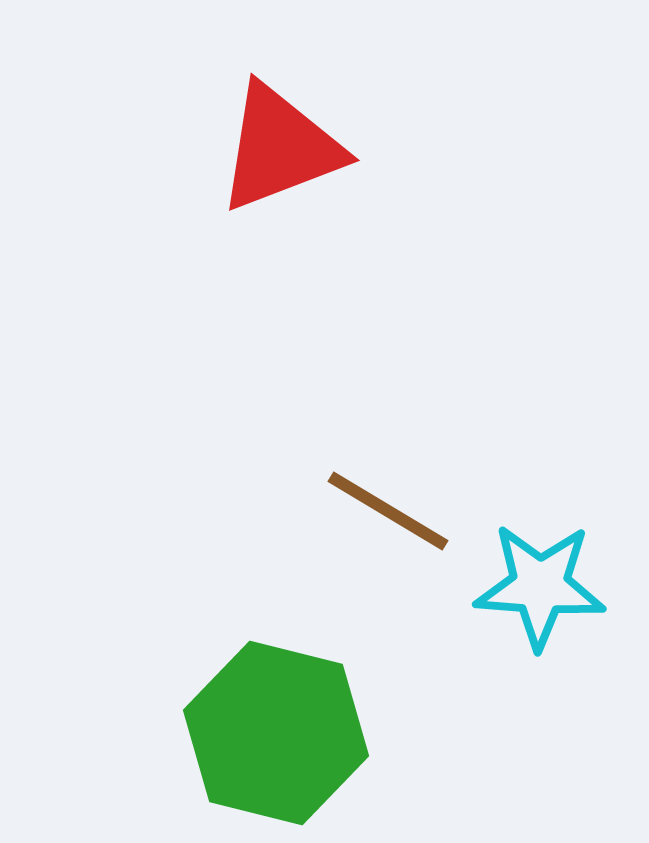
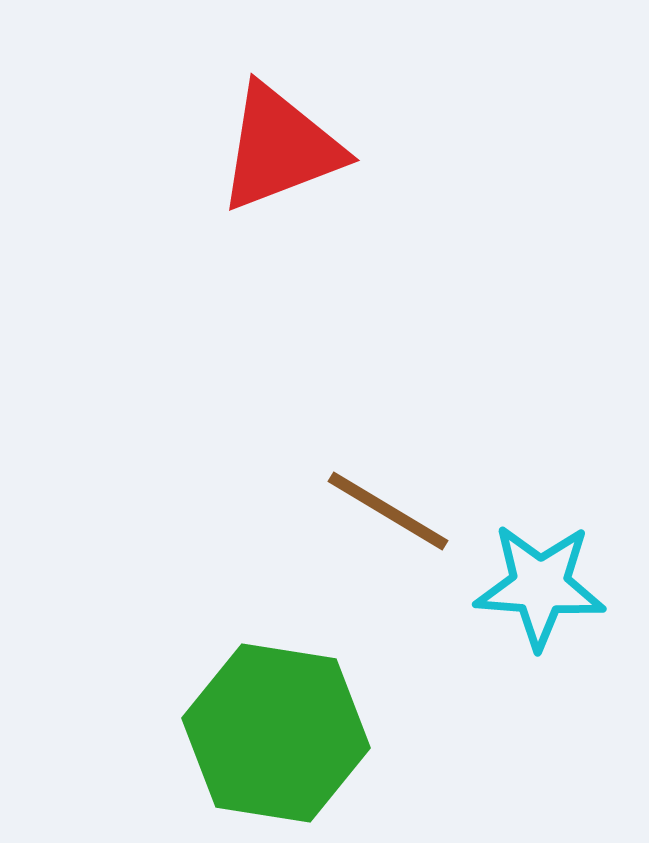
green hexagon: rotated 5 degrees counterclockwise
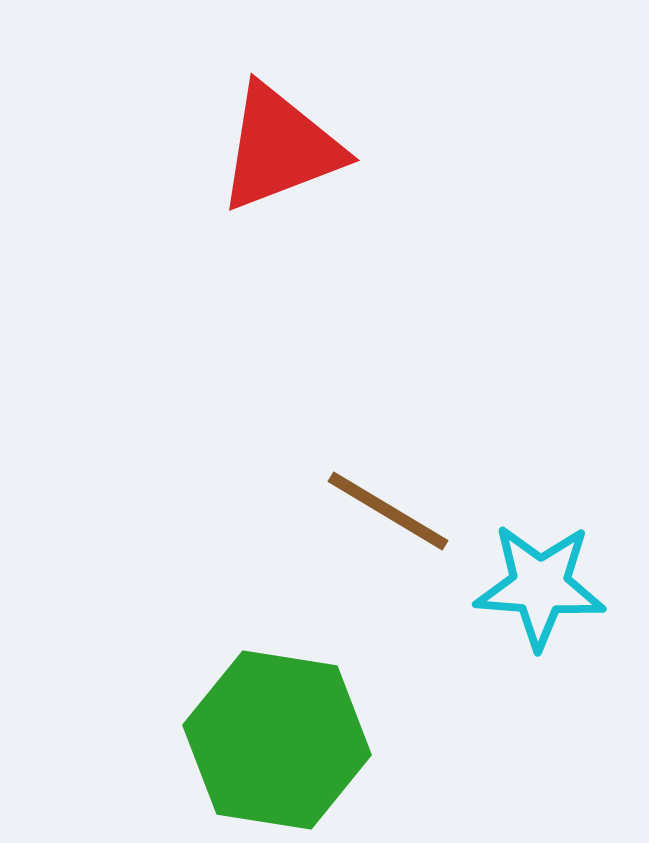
green hexagon: moved 1 px right, 7 px down
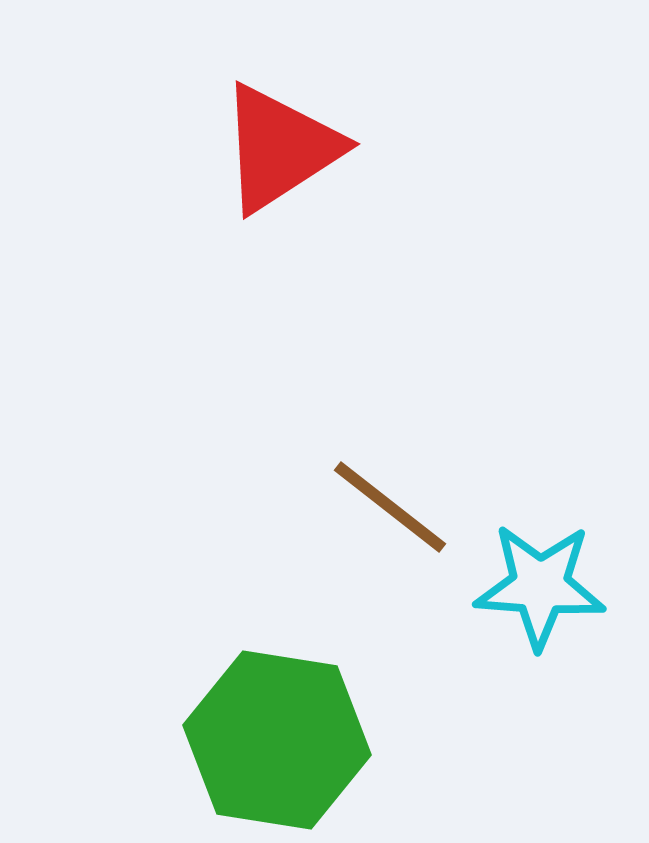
red triangle: rotated 12 degrees counterclockwise
brown line: moved 2 px right, 4 px up; rotated 7 degrees clockwise
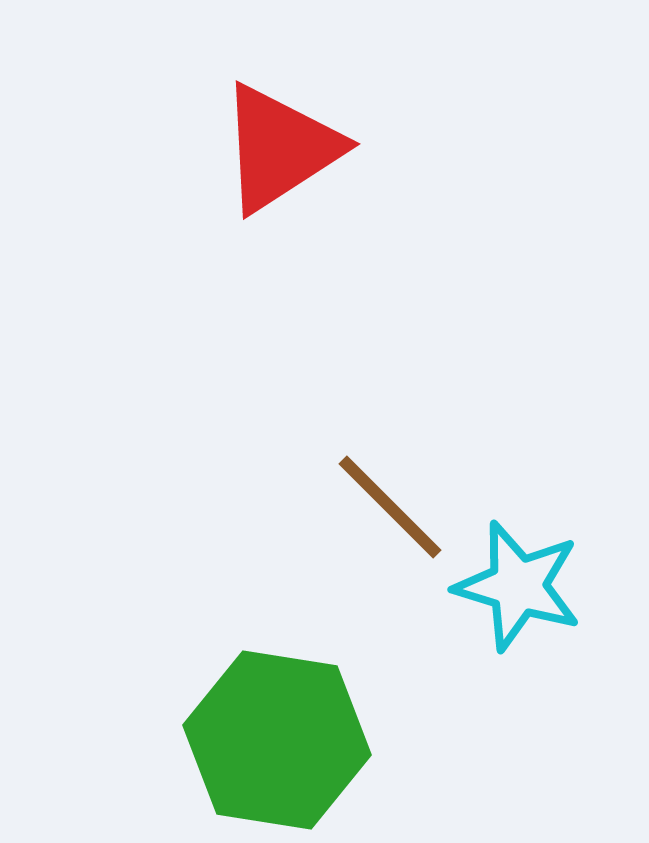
brown line: rotated 7 degrees clockwise
cyan star: moved 22 px left; rotated 13 degrees clockwise
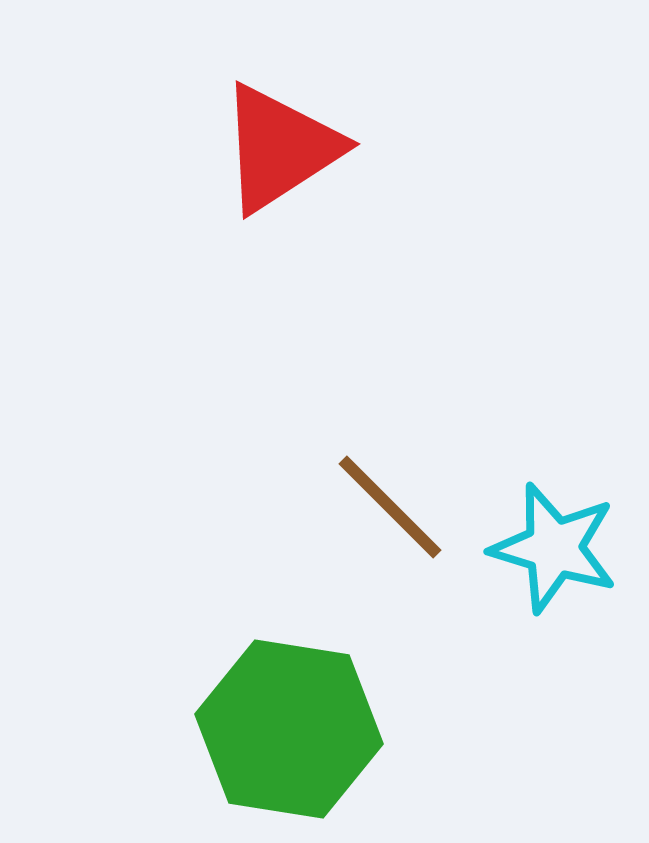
cyan star: moved 36 px right, 38 px up
green hexagon: moved 12 px right, 11 px up
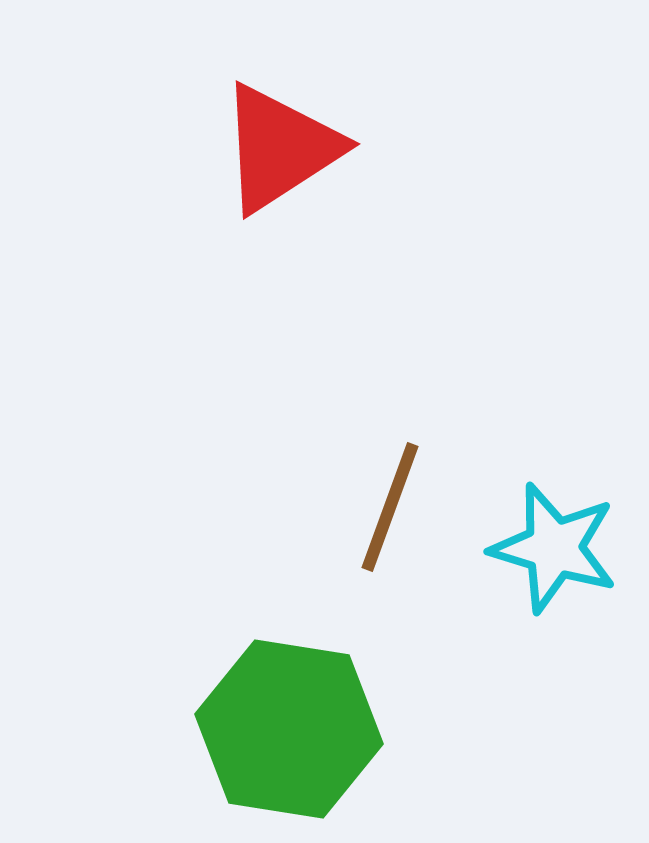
brown line: rotated 65 degrees clockwise
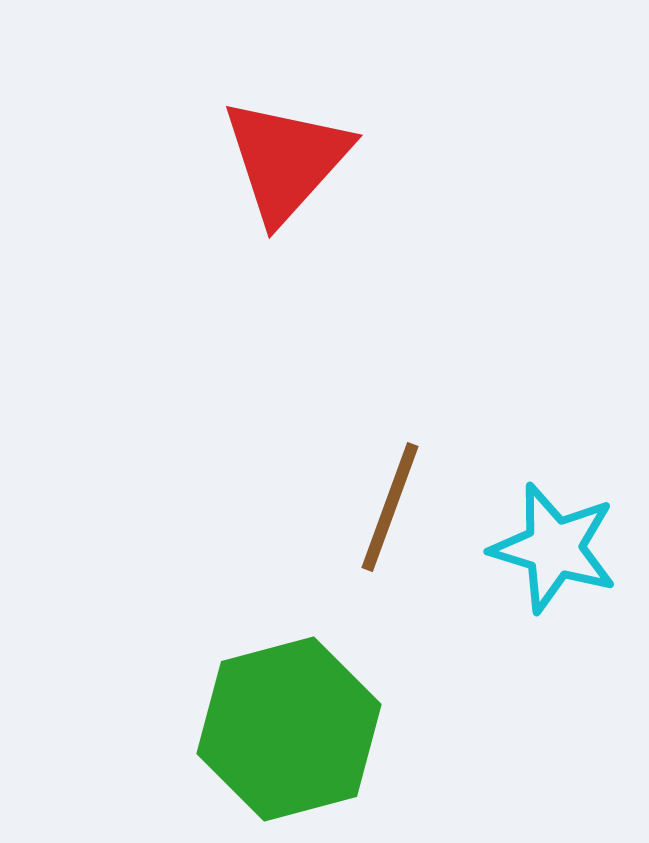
red triangle: moved 6 px right, 12 px down; rotated 15 degrees counterclockwise
green hexagon: rotated 24 degrees counterclockwise
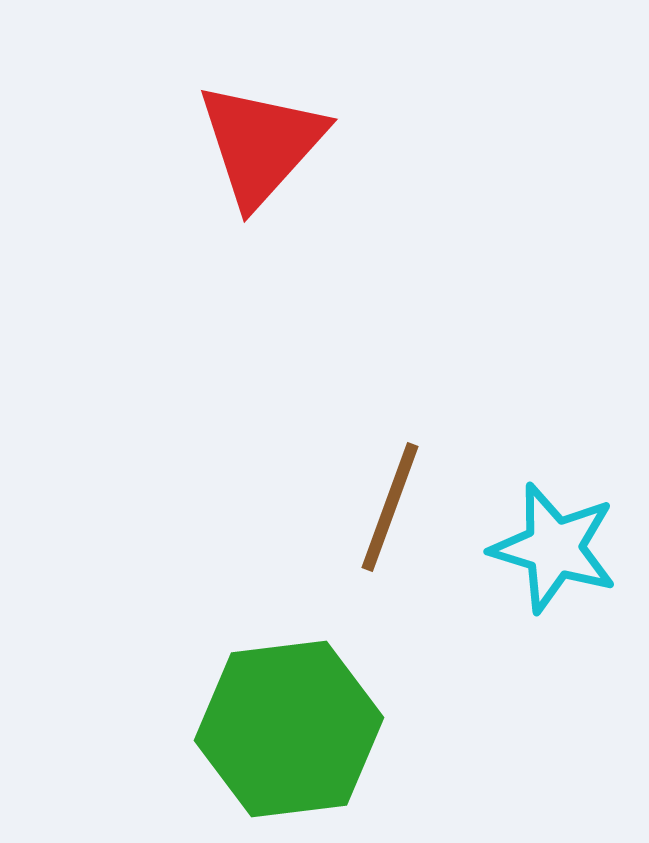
red triangle: moved 25 px left, 16 px up
green hexagon: rotated 8 degrees clockwise
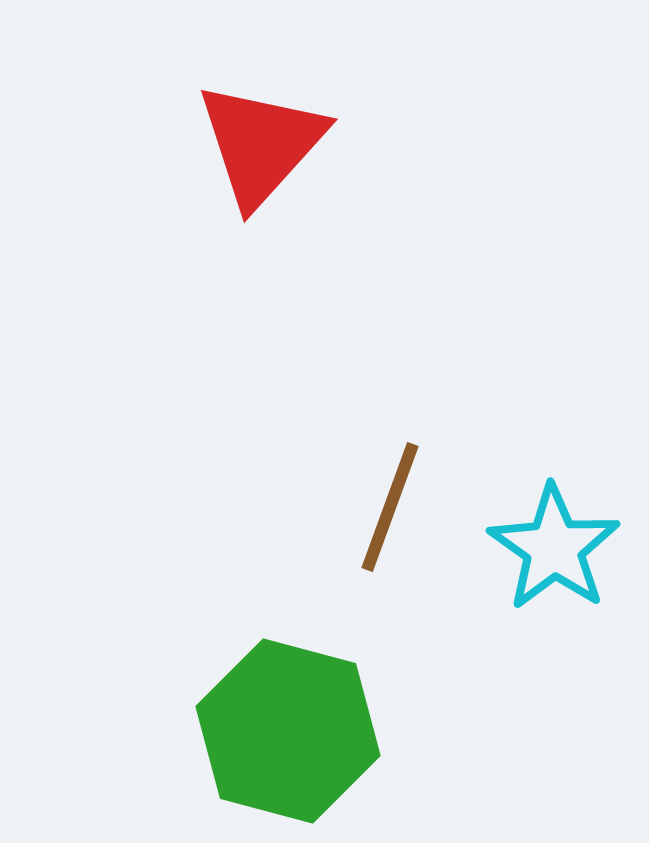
cyan star: rotated 18 degrees clockwise
green hexagon: moved 1 px left, 2 px down; rotated 22 degrees clockwise
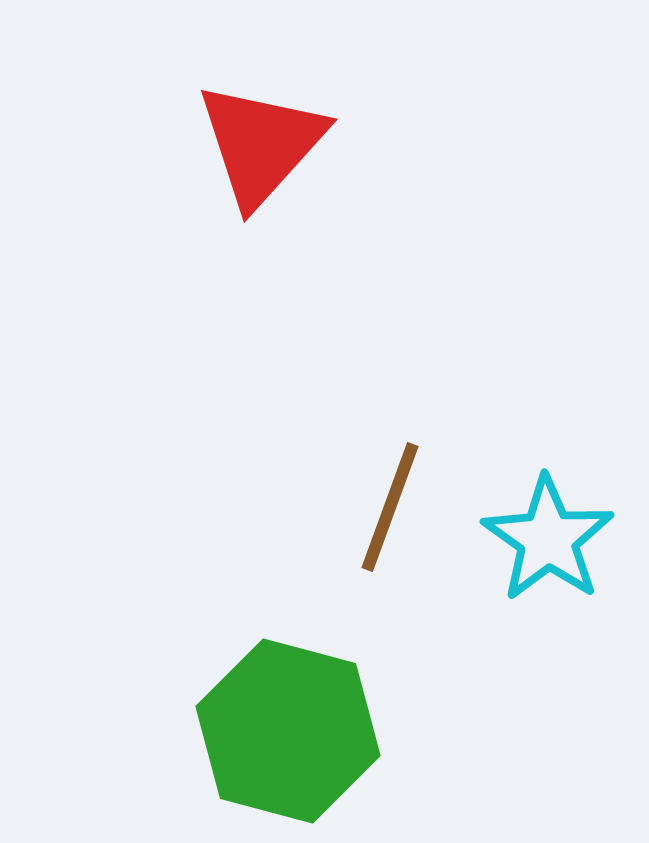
cyan star: moved 6 px left, 9 px up
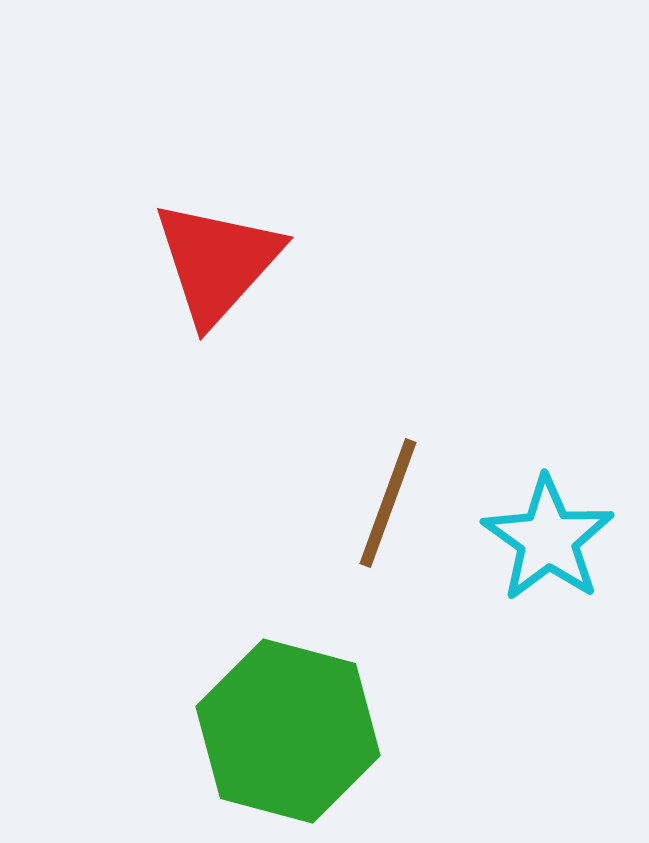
red triangle: moved 44 px left, 118 px down
brown line: moved 2 px left, 4 px up
